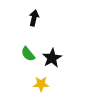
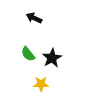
black arrow: rotated 77 degrees counterclockwise
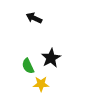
green semicircle: moved 12 px down; rotated 14 degrees clockwise
black star: moved 1 px left
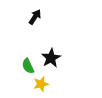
black arrow: moved 1 px right, 1 px up; rotated 98 degrees clockwise
yellow star: rotated 14 degrees counterclockwise
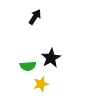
green semicircle: rotated 70 degrees counterclockwise
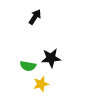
black star: rotated 24 degrees clockwise
green semicircle: rotated 14 degrees clockwise
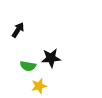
black arrow: moved 17 px left, 13 px down
yellow star: moved 2 px left, 2 px down
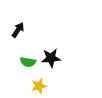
green semicircle: moved 4 px up
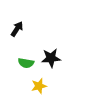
black arrow: moved 1 px left, 1 px up
green semicircle: moved 2 px left, 1 px down
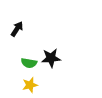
green semicircle: moved 3 px right
yellow star: moved 9 px left, 1 px up
